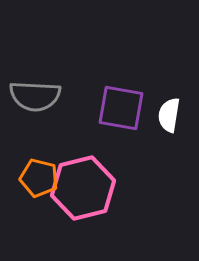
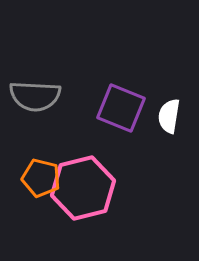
purple square: rotated 12 degrees clockwise
white semicircle: moved 1 px down
orange pentagon: moved 2 px right
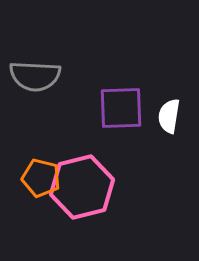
gray semicircle: moved 20 px up
purple square: rotated 24 degrees counterclockwise
pink hexagon: moved 1 px left, 1 px up
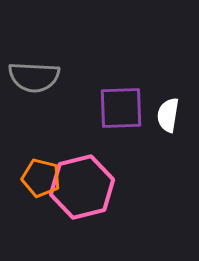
gray semicircle: moved 1 px left, 1 px down
white semicircle: moved 1 px left, 1 px up
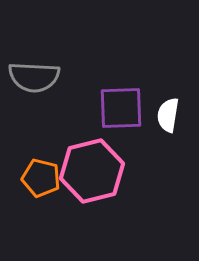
pink hexagon: moved 10 px right, 16 px up
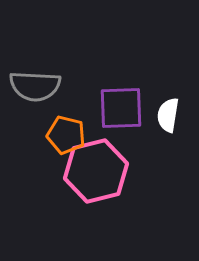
gray semicircle: moved 1 px right, 9 px down
pink hexagon: moved 4 px right
orange pentagon: moved 25 px right, 43 px up
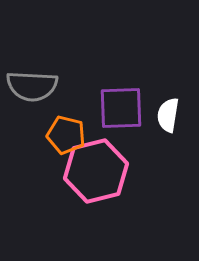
gray semicircle: moved 3 px left
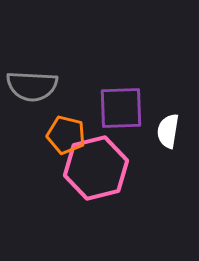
white semicircle: moved 16 px down
pink hexagon: moved 3 px up
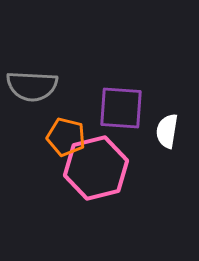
purple square: rotated 6 degrees clockwise
white semicircle: moved 1 px left
orange pentagon: moved 2 px down
